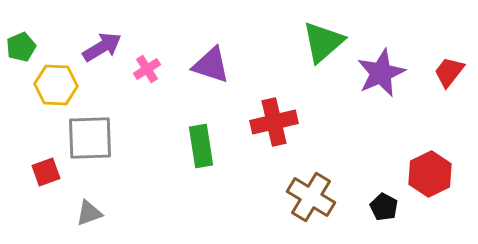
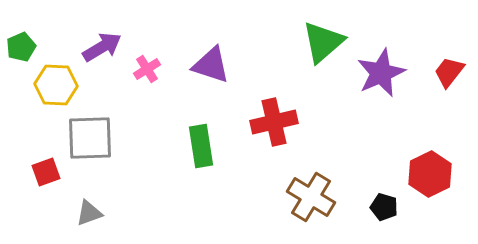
black pentagon: rotated 12 degrees counterclockwise
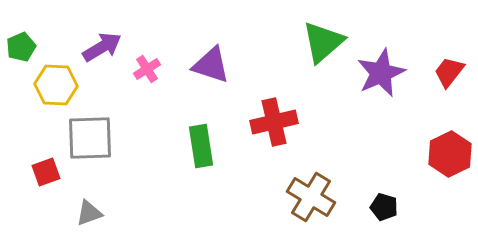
red hexagon: moved 20 px right, 20 px up
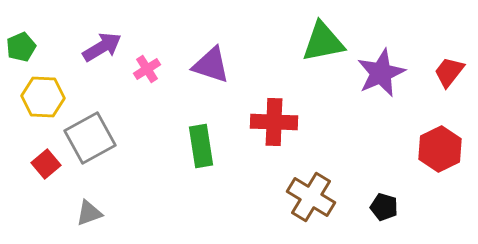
green triangle: rotated 30 degrees clockwise
yellow hexagon: moved 13 px left, 12 px down
red cross: rotated 15 degrees clockwise
gray square: rotated 27 degrees counterclockwise
red hexagon: moved 10 px left, 5 px up
red square: moved 8 px up; rotated 20 degrees counterclockwise
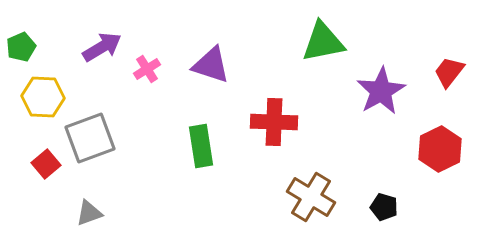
purple star: moved 18 px down; rotated 6 degrees counterclockwise
gray square: rotated 9 degrees clockwise
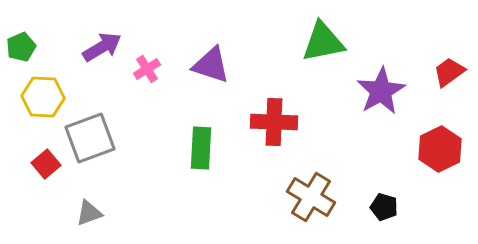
red trapezoid: rotated 16 degrees clockwise
green rectangle: moved 2 px down; rotated 12 degrees clockwise
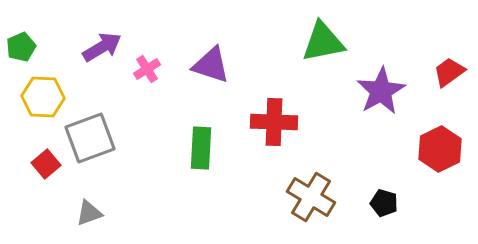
black pentagon: moved 4 px up
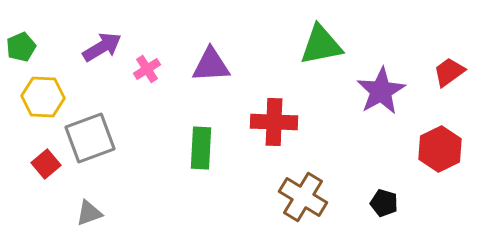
green triangle: moved 2 px left, 3 px down
purple triangle: rotated 21 degrees counterclockwise
brown cross: moved 8 px left
